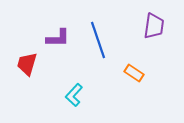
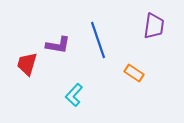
purple L-shape: moved 7 px down; rotated 10 degrees clockwise
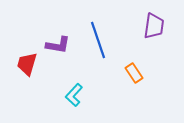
orange rectangle: rotated 24 degrees clockwise
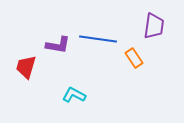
blue line: moved 1 px up; rotated 63 degrees counterclockwise
red trapezoid: moved 1 px left, 3 px down
orange rectangle: moved 15 px up
cyan L-shape: rotated 75 degrees clockwise
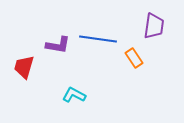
red trapezoid: moved 2 px left
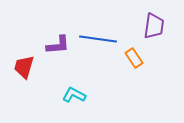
purple L-shape: rotated 15 degrees counterclockwise
